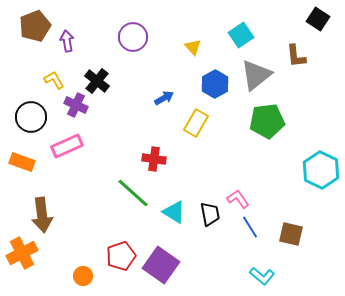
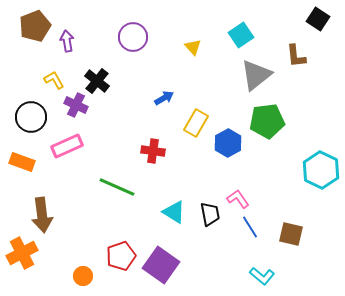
blue hexagon: moved 13 px right, 59 px down
red cross: moved 1 px left, 8 px up
green line: moved 16 px left, 6 px up; rotated 18 degrees counterclockwise
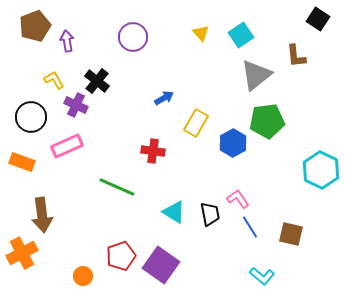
yellow triangle: moved 8 px right, 14 px up
blue hexagon: moved 5 px right
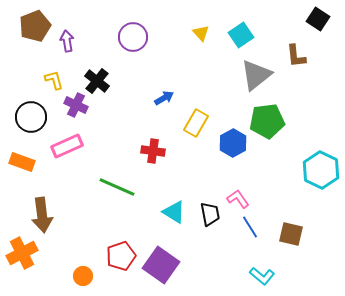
yellow L-shape: rotated 15 degrees clockwise
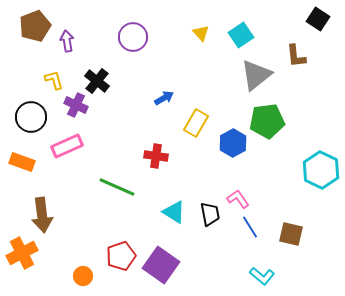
red cross: moved 3 px right, 5 px down
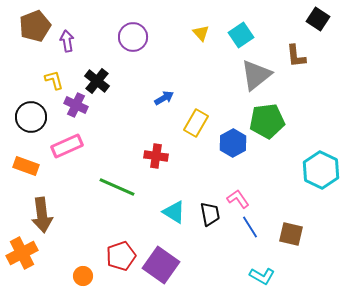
orange rectangle: moved 4 px right, 4 px down
cyan L-shape: rotated 10 degrees counterclockwise
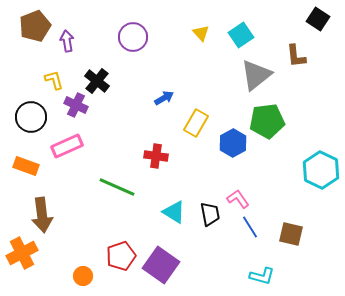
cyan L-shape: rotated 15 degrees counterclockwise
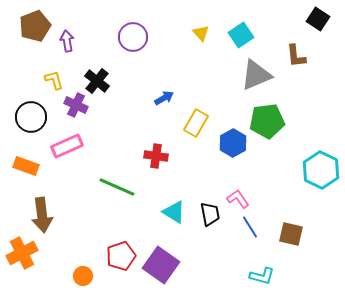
gray triangle: rotated 16 degrees clockwise
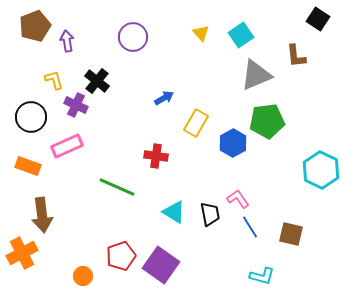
orange rectangle: moved 2 px right
